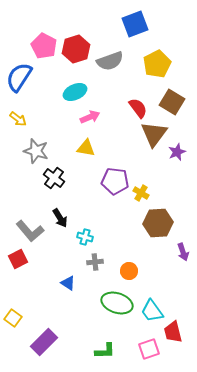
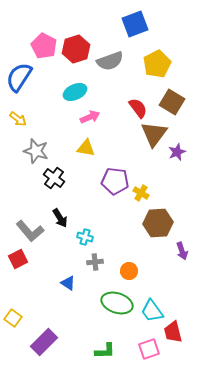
purple arrow: moved 1 px left, 1 px up
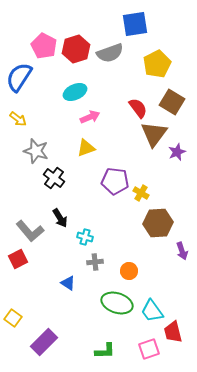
blue square: rotated 12 degrees clockwise
gray semicircle: moved 8 px up
yellow triangle: rotated 30 degrees counterclockwise
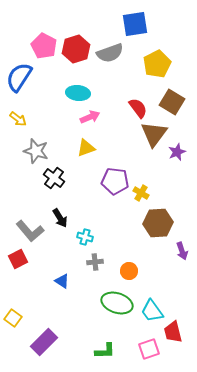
cyan ellipse: moved 3 px right, 1 px down; rotated 30 degrees clockwise
blue triangle: moved 6 px left, 2 px up
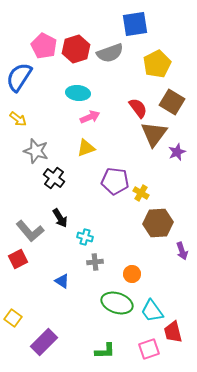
orange circle: moved 3 px right, 3 px down
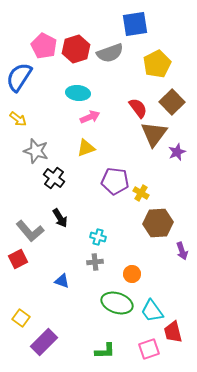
brown square: rotated 15 degrees clockwise
cyan cross: moved 13 px right
blue triangle: rotated 14 degrees counterclockwise
yellow square: moved 8 px right
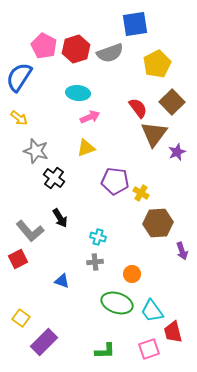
yellow arrow: moved 1 px right, 1 px up
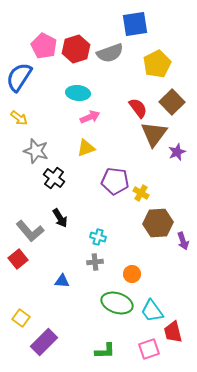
purple arrow: moved 1 px right, 10 px up
red square: rotated 12 degrees counterclockwise
blue triangle: rotated 14 degrees counterclockwise
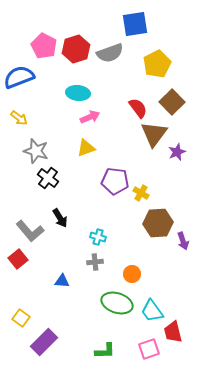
blue semicircle: rotated 36 degrees clockwise
black cross: moved 6 px left
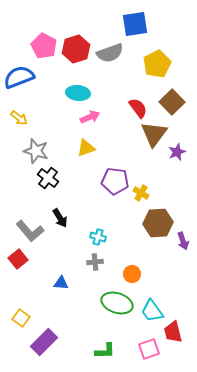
blue triangle: moved 1 px left, 2 px down
